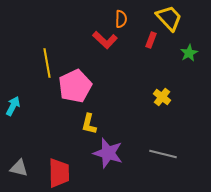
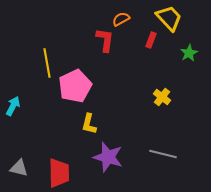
orange semicircle: rotated 120 degrees counterclockwise
red L-shape: rotated 125 degrees counterclockwise
purple star: moved 4 px down
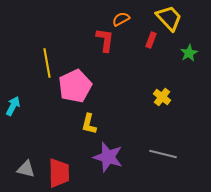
gray triangle: moved 7 px right, 1 px down
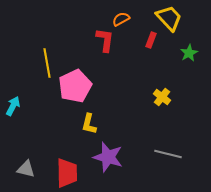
gray line: moved 5 px right
red trapezoid: moved 8 px right
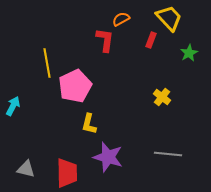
gray line: rotated 8 degrees counterclockwise
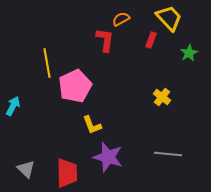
yellow L-shape: moved 3 px right, 1 px down; rotated 35 degrees counterclockwise
gray triangle: rotated 30 degrees clockwise
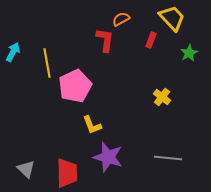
yellow trapezoid: moved 3 px right
cyan arrow: moved 54 px up
gray line: moved 4 px down
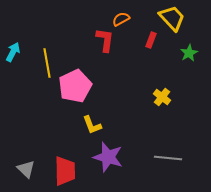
red trapezoid: moved 2 px left, 2 px up
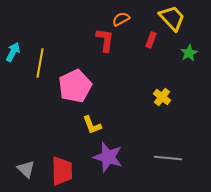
yellow line: moved 7 px left; rotated 20 degrees clockwise
red trapezoid: moved 3 px left
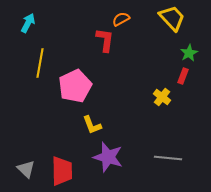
red rectangle: moved 32 px right, 36 px down
cyan arrow: moved 15 px right, 29 px up
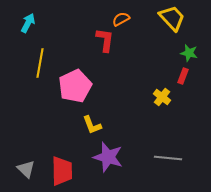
green star: rotated 30 degrees counterclockwise
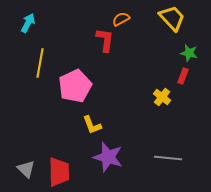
red trapezoid: moved 3 px left, 1 px down
